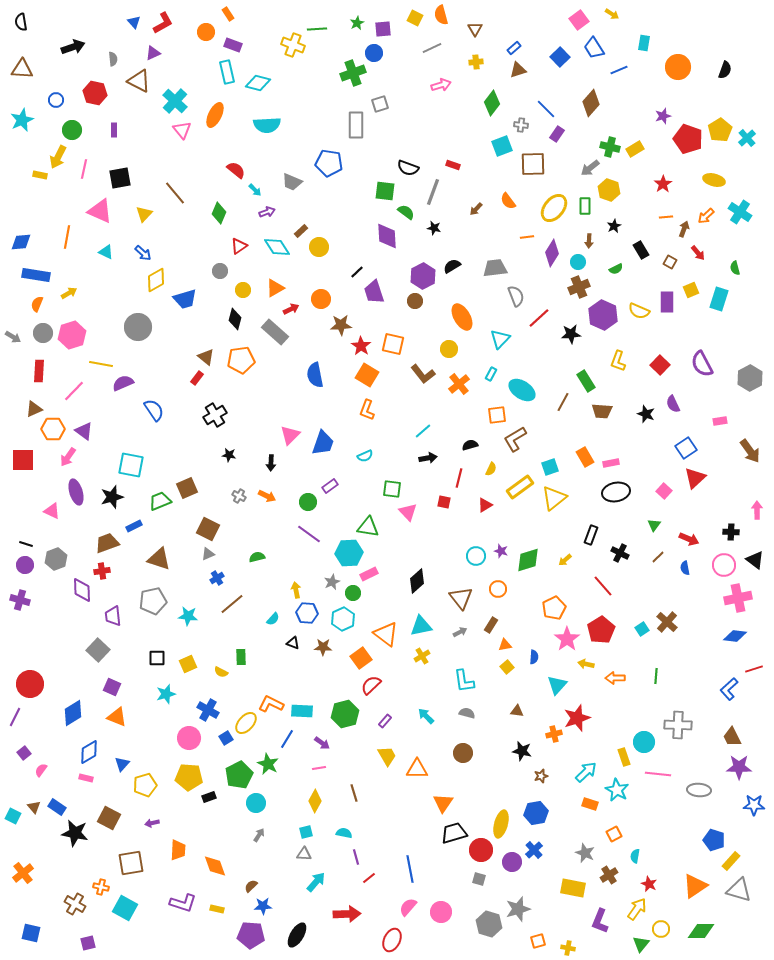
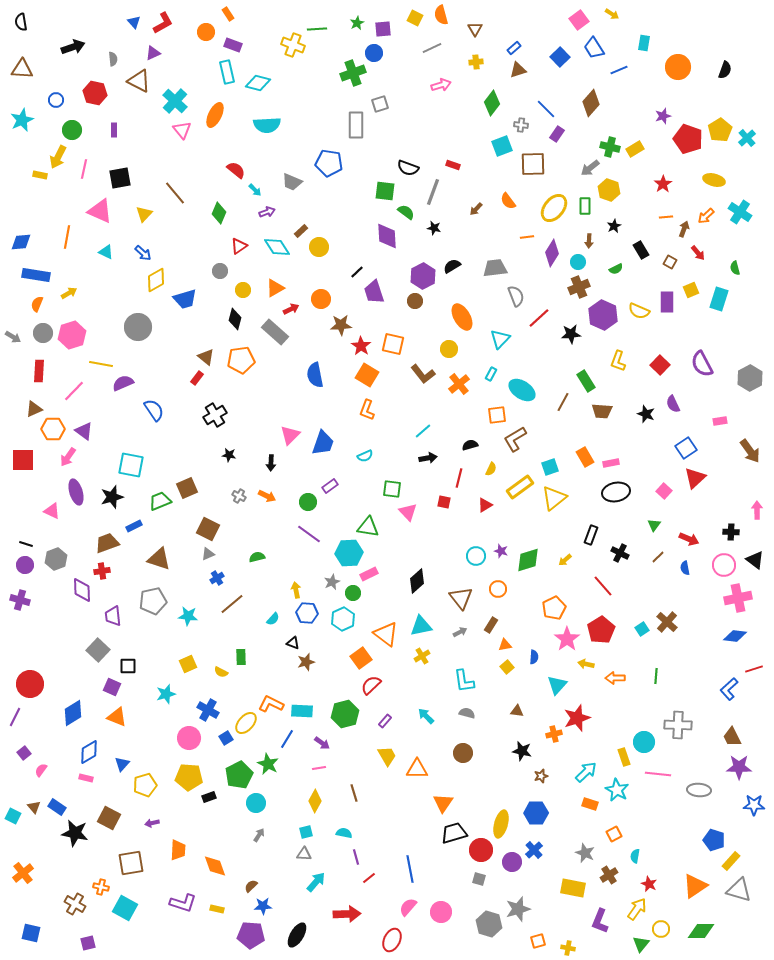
brown star at (323, 647): moved 17 px left, 15 px down; rotated 18 degrees counterclockwise
black square at (157, 658): moved 29 px left, 8 px down
blue hexagon at (536, 813): rotated 10 degrees clockwise
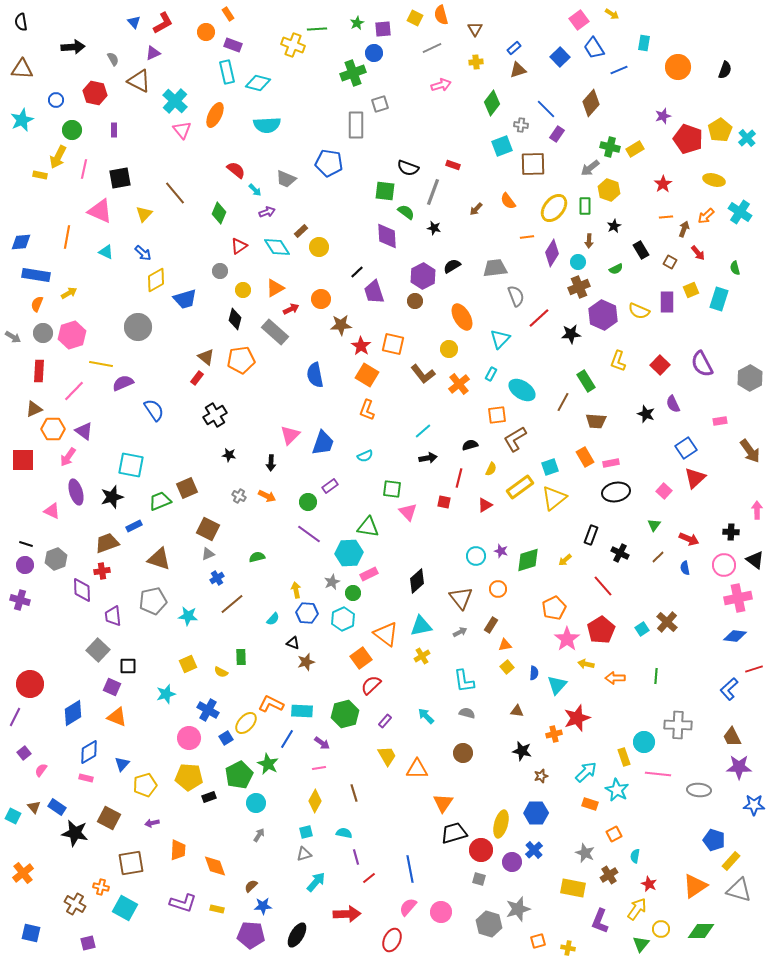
black arrow at (73, 47): rotated 15 degrees clockwise
gray semicircle at (113, 59): rotated 24 degrees counterclockwise
gray trapezoid at (292, 182): moved 6 px left, 3 px up
brown trapezoid at (602, 411): moved 6 px left, 10 px down
blue semicircle at (534, 657): moved 16 px down
gray triangle at (304, 854): rotated 21 degrees counterclockwise
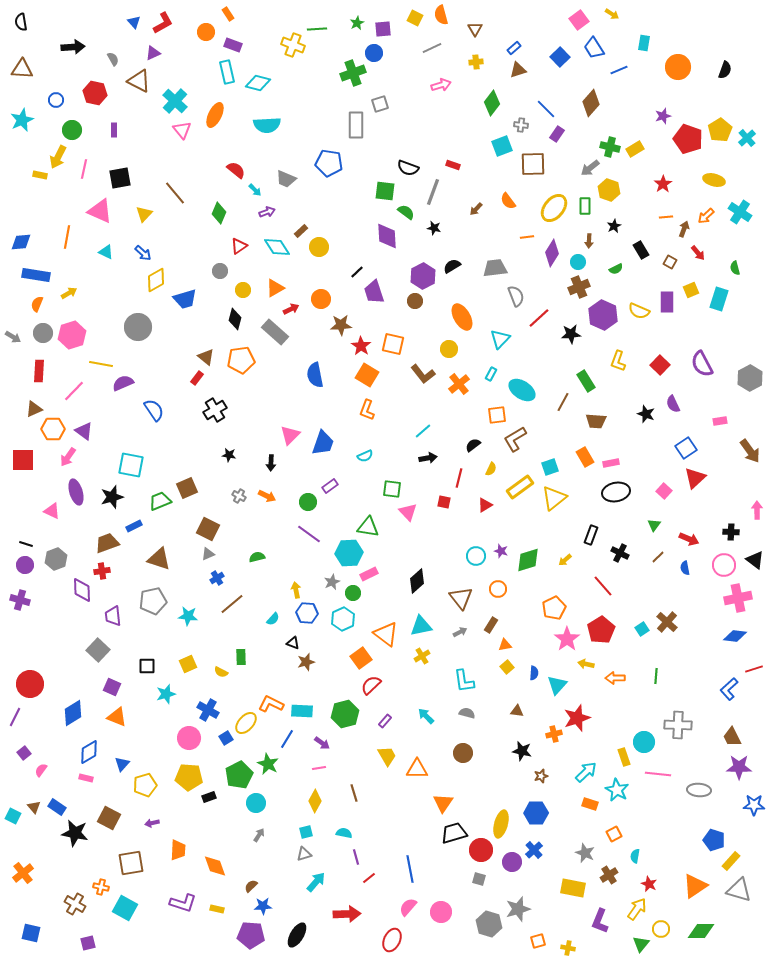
black cross at (215, 415): moved 5 px up
black semicircle at (470, 445): moved 3 px right; rotated 21 degrees counterclockwise
black square at (128, 666): moved 19 px right
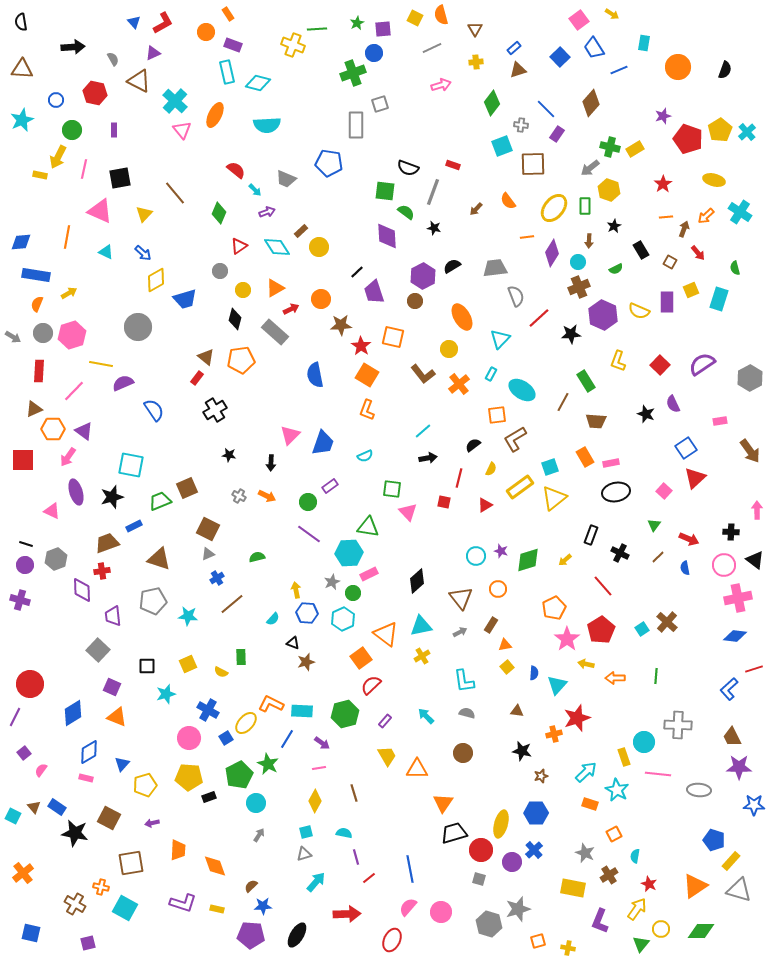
cyan cross at (747, 138): moved 6 px up
orange square at (393, 344): moved 7 px up
purple semicircle at (702, 364): rotated 84 degrees clockwise
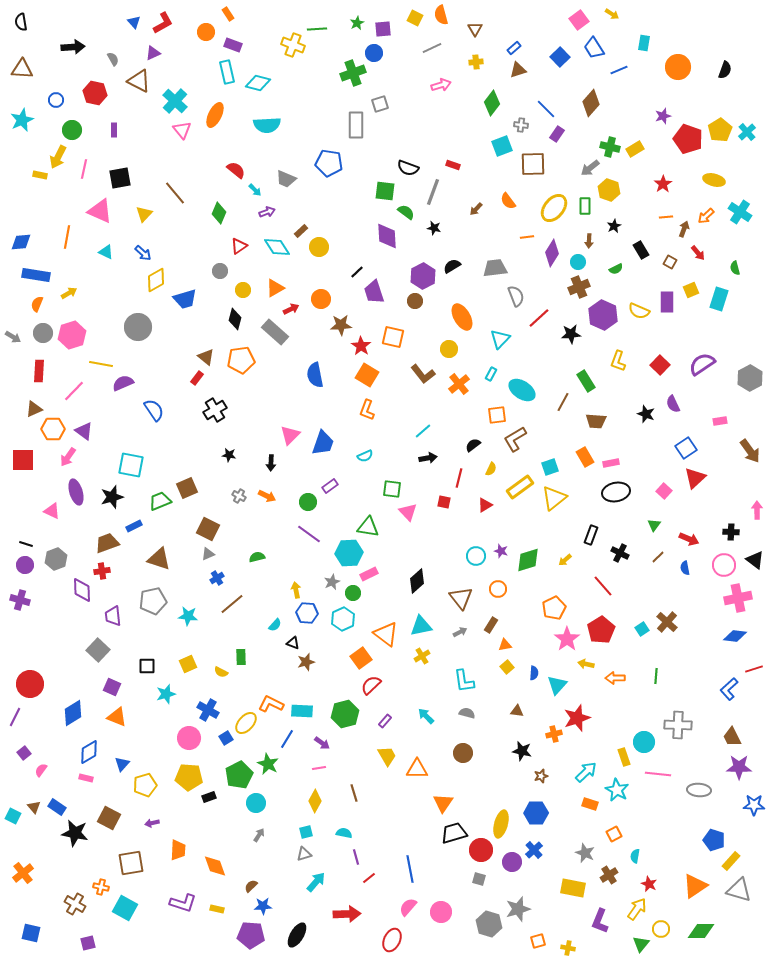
cyan semicircle at (273, 619): moved 2 px right, 6 px down
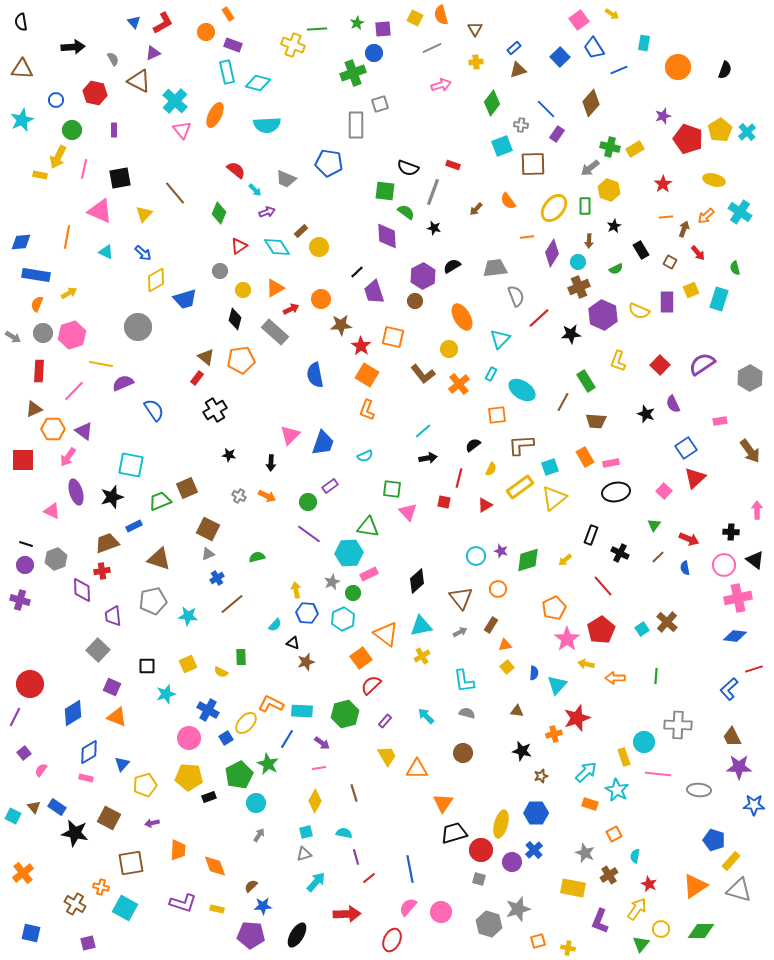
brown L-shape at (515, 439): moved 6 px right, 6 px down; rotated 28 degrees clockwise
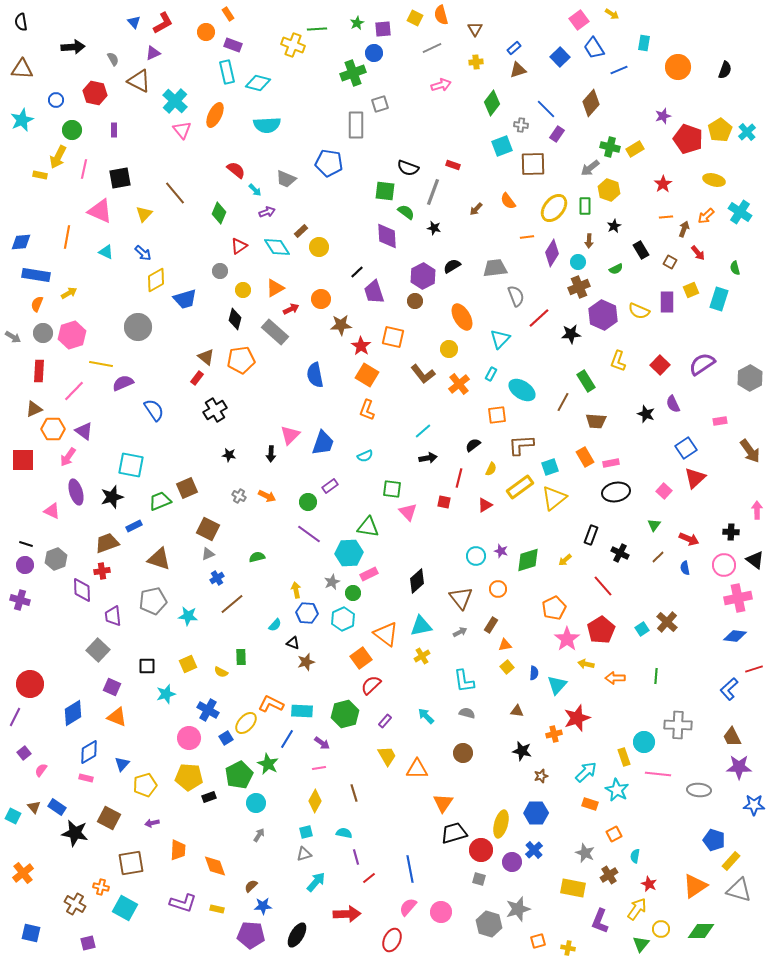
black arrow at (271, 463): moved 9 px up
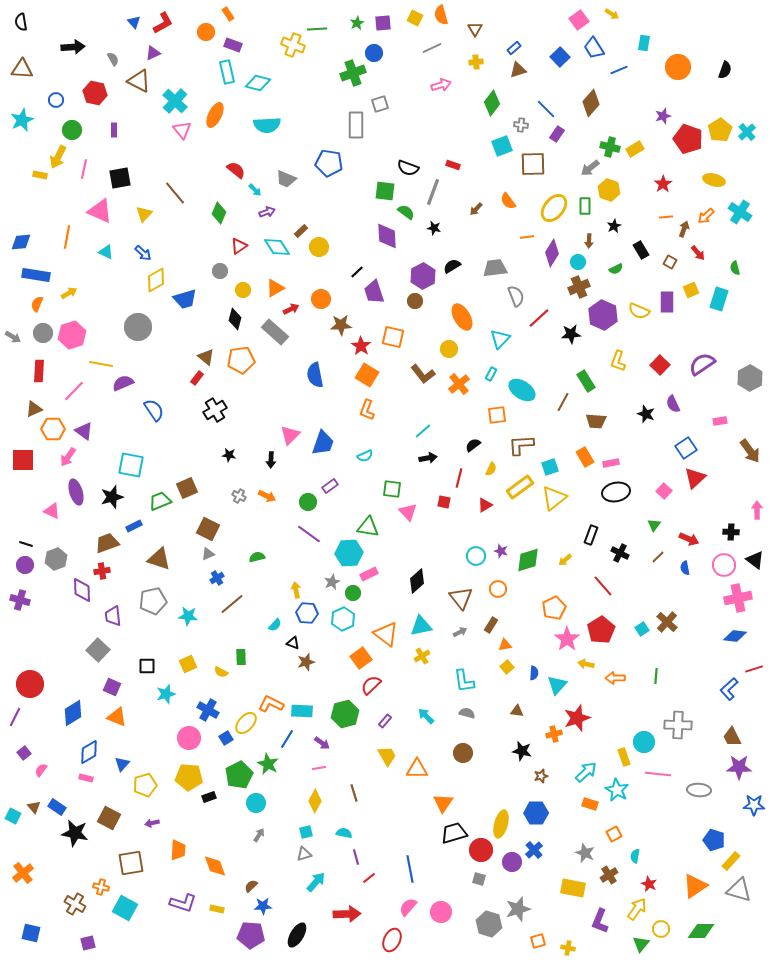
purple square at (383, 29): moved 6 px up
black arrow at (271, 454): moved 6 px down
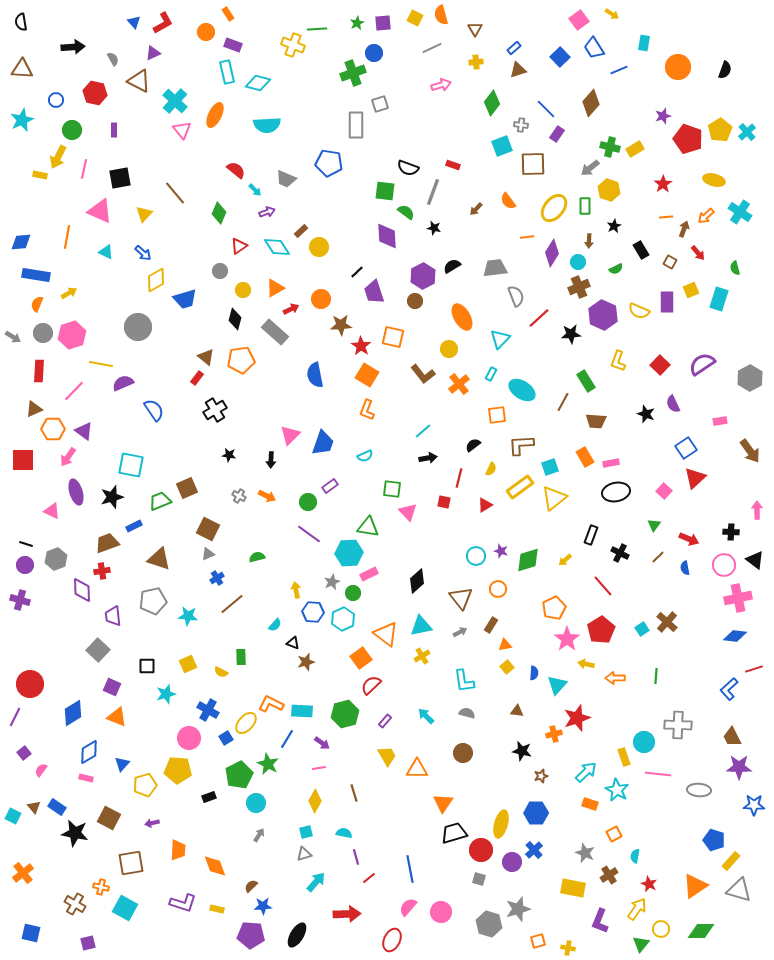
blue hexagon at (307, 613): moved 6 px right, 1 px up
yellow pentagon at (189, 777): moved 11 px left, 7 px up
